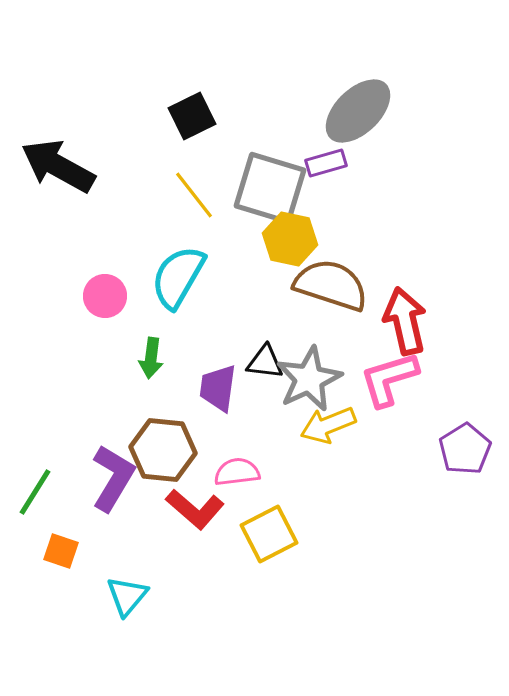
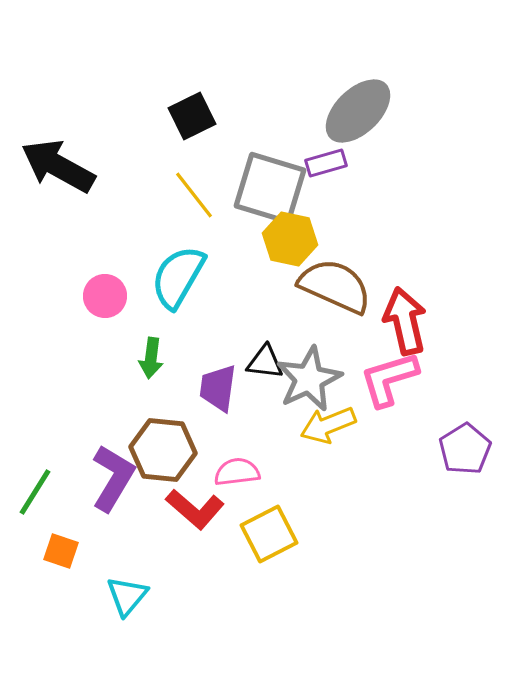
brown semicircle: moved 4 px right, 1 px down; rotated 6 degrees clockwise
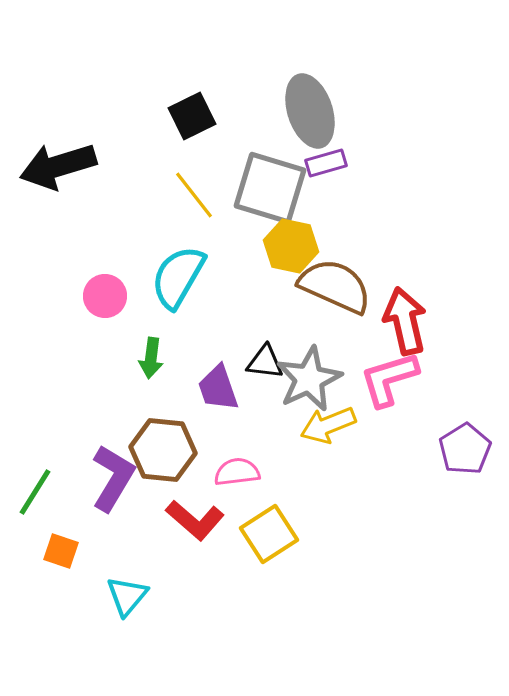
gray ellipse: moved 48 px left; rotated 64 degrees counterclockwise
black arrow: rotated 46 degrees counterclockwise
yellow hexagon: moved 1 px right, 7 px down
purple trapezoid: rotated 27 degrees counterclockwise
red L-shape: moved 11 px down
yellow square: rotated 6 degrees counterclockwise
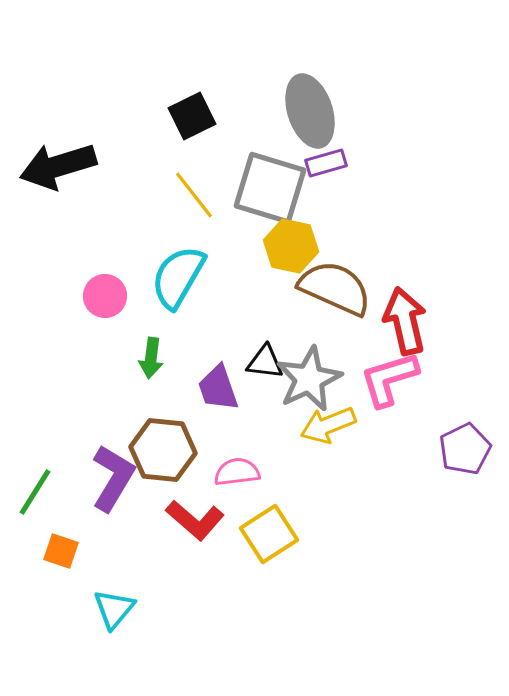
brown semicircle: moved 2 px down
purple pentagon: rotated 6 degrees clockwise
cyan triangle: moved 13 px left, 13 px down
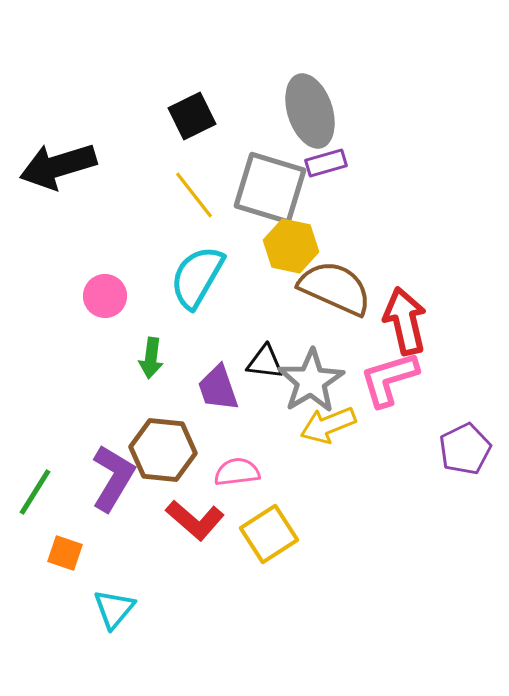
cyan semicircle: moved 19 px right
gray star: moved 2 px right, 2 px down; rotated 6 degrees counterclockwise
orange square: moved 4 px right, 2 px down
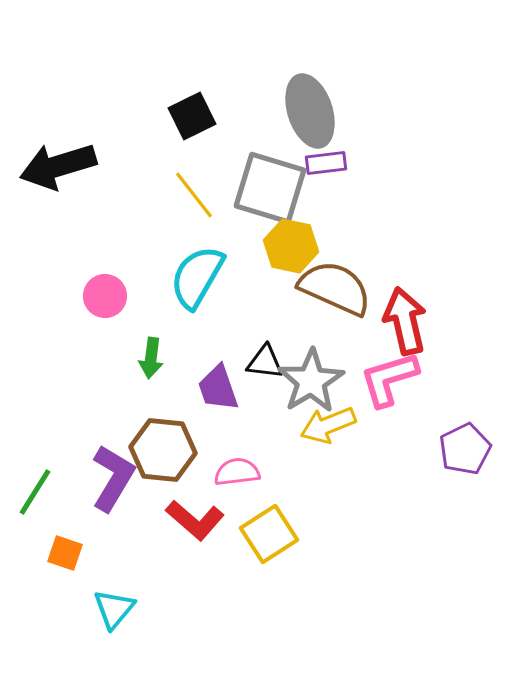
purple rectangle: rotated 9 degrees clockwise
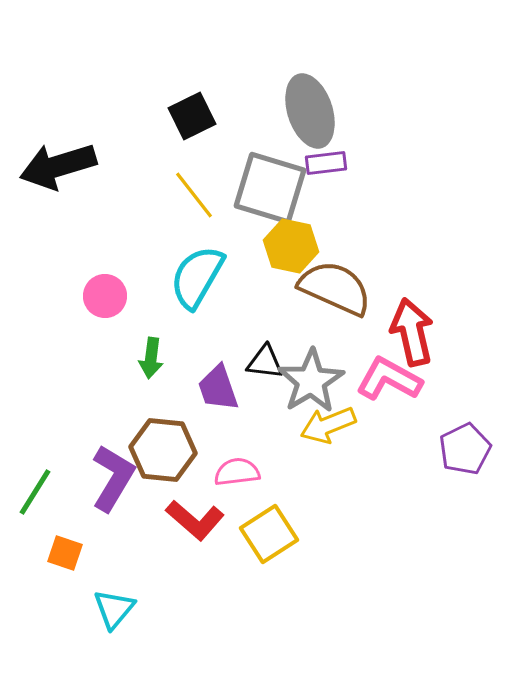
red arrow: moved 7 px right, 11 px down
pink L-shape: rotated 46 degrees clockwise
